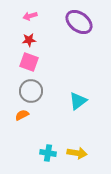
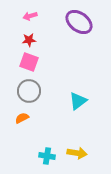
gray circle: moved 2 px left
orange semicircle: moved 3 px down
cyan cross: moved 1 px left, 3 px down
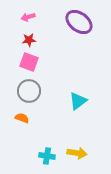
pink arrow: moved 2 px left, 1 px down
orange semicircle: rotated 48 degrees clockwise
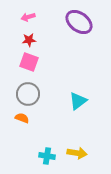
gray circle: moved 1 px left, 3 px down
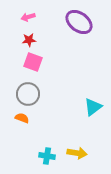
pink square: moved 4 px right
cyan triangle: moved 15 px right, 6 px down
